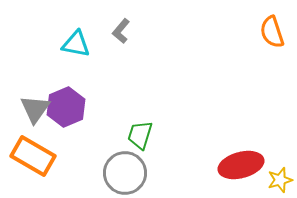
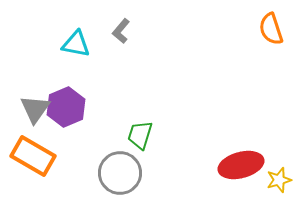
orange semicircle: moved 1 px left, 3 px up
gray circle: moved 5 px left
yellow star: moved 1 px left
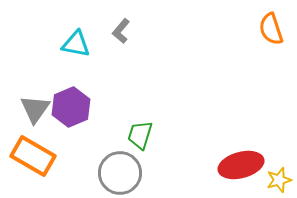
purple hexagon: moved 5 px right
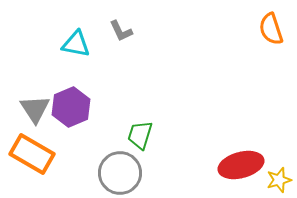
gray L-shape: rotated 65 degrees counterclockwise
gray triangle: rotated 8 degrees counterclockwise
orange rectangle: moved 1 px left, 2 px up
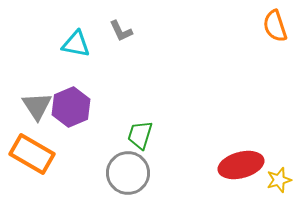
orange semicircle: moved 4 px right, 3 px up
gray triangle: moved 2 px right, 3 px up
gray circle: moved 8 px right
